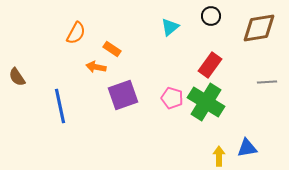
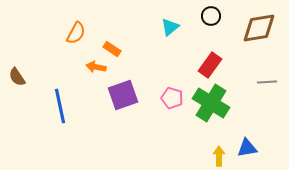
green cross: moved 5 px right, 1 px down
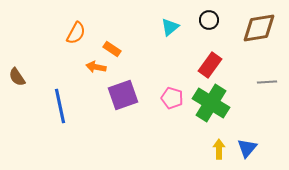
black circle: moved 2 px left, 4 px down
blue triangle: rotated 40 degrees counterclockwise
yellow arrow: moved 7 px up
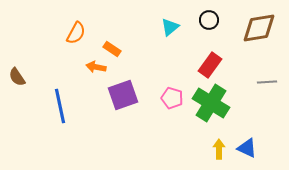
blue triangle: rotated 45 degrees counterclockwise
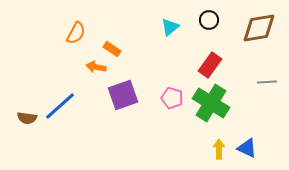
brown semicircle: moved 10 px right, 41 px down; rotated 48 degrees counterclockwise
blue line: rotated 60 degrees clockwise
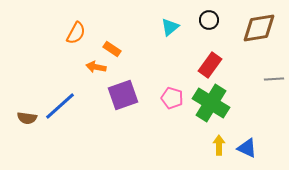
gray line: moved 7 px right, 3 px up
yellow arrow: moved 4 px up
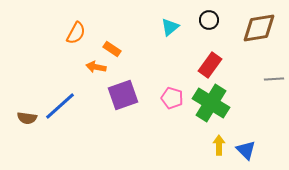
blue triangle: moved 1 px left, 2 px down; rotated 20 degrees clockwise
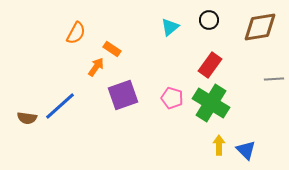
brown diamond: moved 1 px right, 1 px up
orange arrow: rotated 114 degrees clockwise
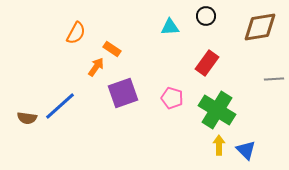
black circle: moved 3 px left, 4 px up
cyan triangle: rotated 36 degrees clockwise
red rectangle: moved 3 px left, 2 px up
purple square: moved 2 px up
green cross: moved 6 px right, 7 px down
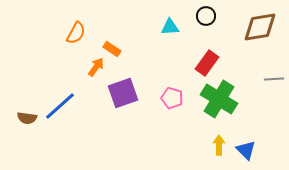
green cross: moved 2 px right, 11 px up
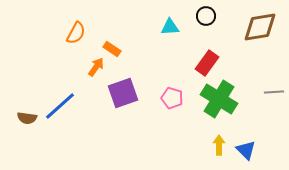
gray line: moved 13 px down
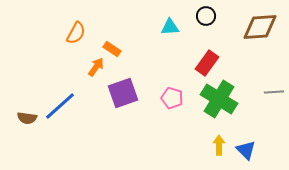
brown diamond: rotated 6 degrees clockwise
